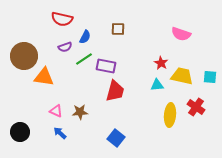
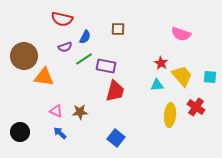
yellow trapezoid: rotated 35 degrees clockwise
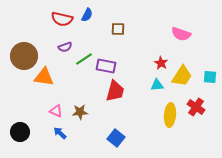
blue semicircle: moved 2 px right, 22 px up
yellow trapezoid: rotated 75 degrees clockwise
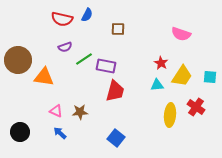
brown circle: moved 6 px left, 4 px down
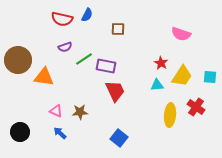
red trapezoid: rotated 40 degrees counterclockwise
blue square: moved 3 px right
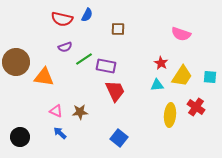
brown circle: moved 2 px left, 2 px down
black circle: moved 5 px down
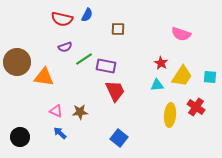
brown circle: moved 1 px right
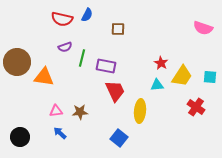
pink semicircle: moved 22 px right, 6 px up
green line: moved 2 px left, 1 px up; rotated 42 degrees counterclockwise
pink triangle: rotated 32 degrees counterclockwise
yellow ellipse: moved 30 px left, 4 px up
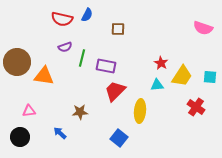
orange triangle: moved 1 px up
red trapezoid: rotated 110 degrees counterclockwise
pink triangle: moved 27 px left
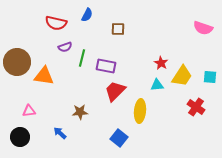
red semicircle: moved 6 px left, 4 px down
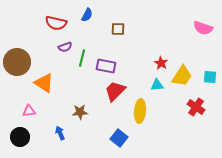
orange triangle: moved 7 px down; rotated 25 degrees clockwise
blue arrow: rotated 24 degrees clockwise
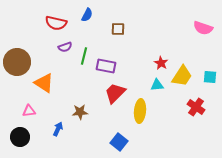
green line: moved 2 px right, 2 px up
red trapezoid: moved 2 px down
blue arrow: moved 2 px left, 4 px up; rotated 48 degrees clockwise
blue square: moved 4 px down
